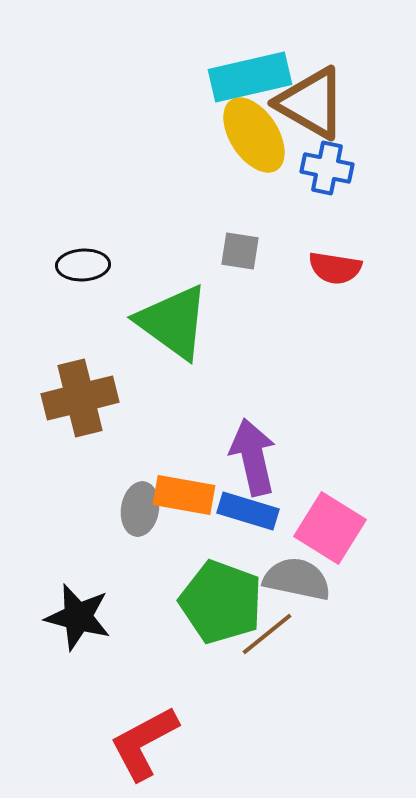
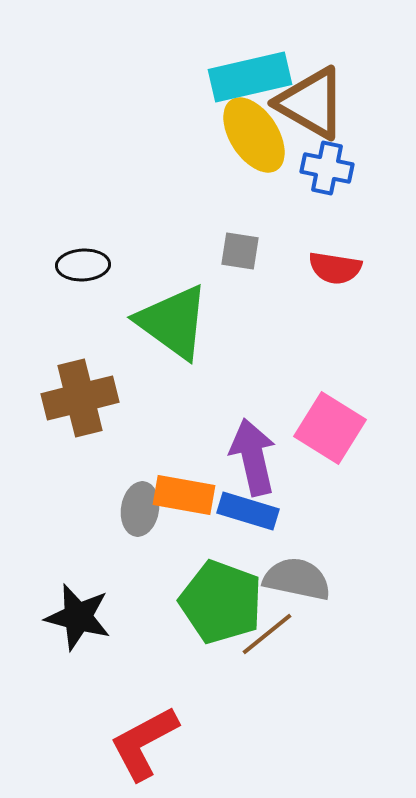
pink square: moved 100 px up
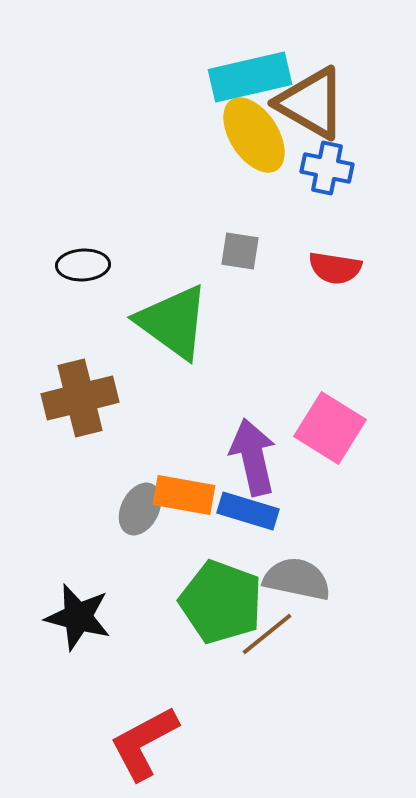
gray ellipse: rotated 18 degrees clockwise
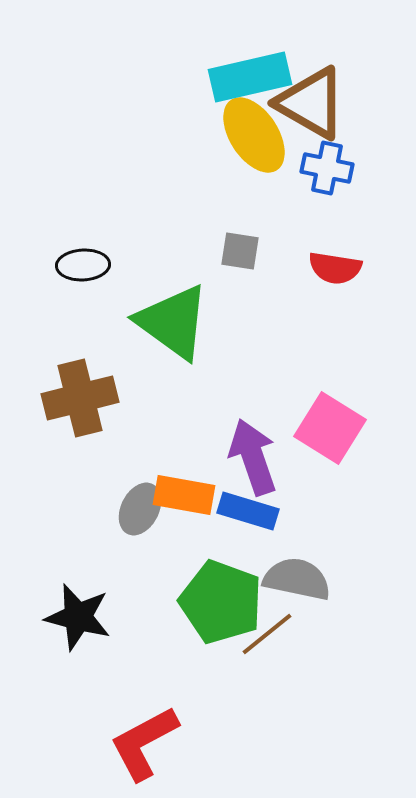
purple arrow: rotated 6 degrees counterclockwise
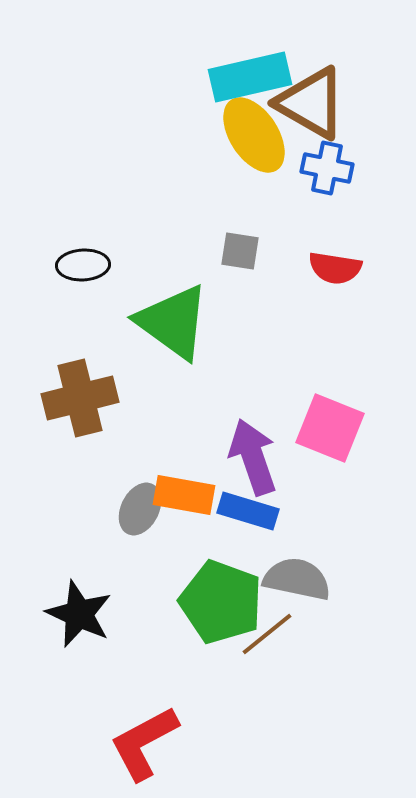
pink square: rotated 10 degrees counterclockwise
black star: moved 1 px right, 3 px up; rotated 10 degrees clockwise
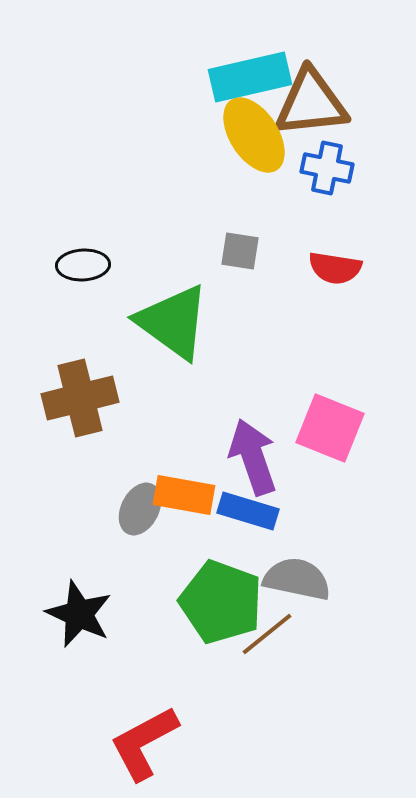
brown triangle: rotated 36 degrees counterclockwise
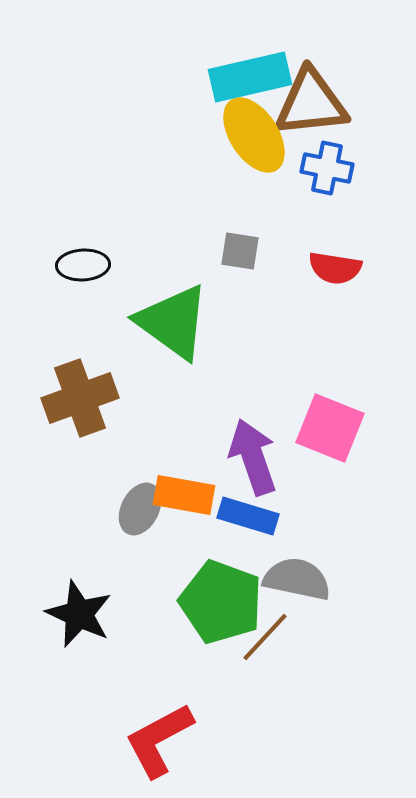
brown cross: rotated 6 degrees counterclockwise
blue rectangle: moved 5 px down
brown line: moved 2 px left, 3 px down; rotated 8 degrees counterclockwise
red L-shape: moved 15 px right, 3 px up
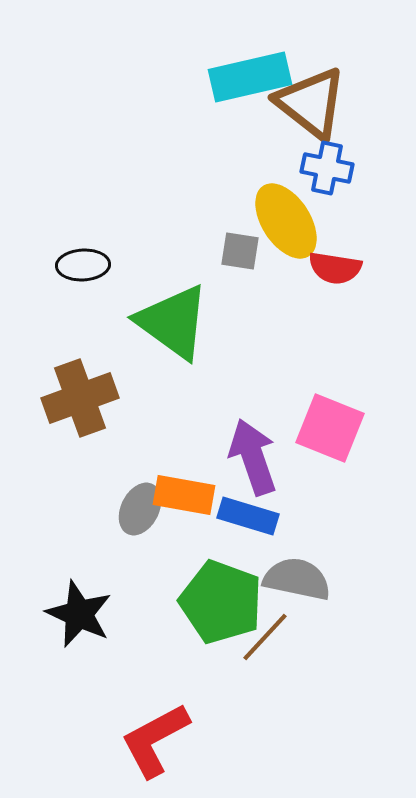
brown triangle: rotated 44 degrees clockwise
yellow ellipse: moved 32 px right, 86 px down
red L-shape: moved 4 px left
